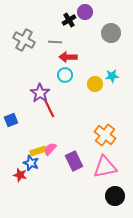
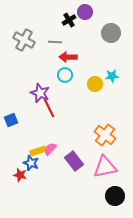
purple star: rotated 12 degrees counterclockwise
purple rectangle: rotated 12 degrees counterclockwise
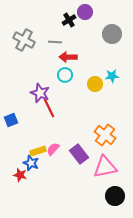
gray circle: moved 1 px right, 1 px down
pink semicircle: moved 3 px right
purple rectangle: moved 5 px right, 7 px up
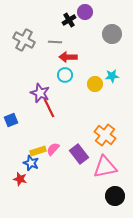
red star: moved 4 px down
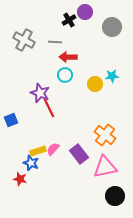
gray circle: moved 7 px up
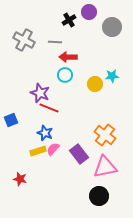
purple circle: moved 4 px right
red line: rotated 42 degrees counterclockwise
blue star: moved 14 px right, 30 px up
black circle: moved 16 px left
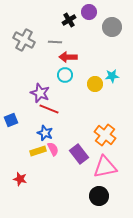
red line: moved 1 px down
pink semicircle: rotated 112 degrees clockwise
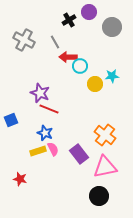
gray line: rotated 56 degrees clockwise
cyan circle: moved 15 px right, 9 px up
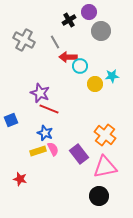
gray circle: moved 11 px left, 4 px down
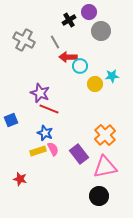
orange cross: rotated 10 degrees clockwise
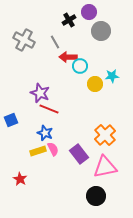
red star: rotated 16 degrees clockwise
black circle: moved 3 px left
